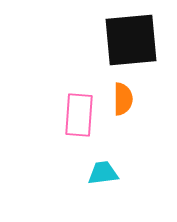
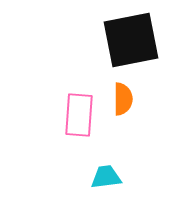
black square: rotated 6 degrees counterclockwise
cyan trapezoid: moved 3 px right, 4 px down
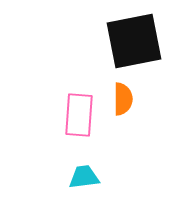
black square: moved 3 px right, 1 px down
cyan trapezoid: moved 22 px left
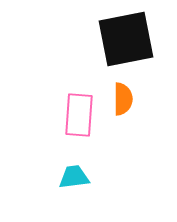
black square: moved 8 px left, 2 px up
cyan trapezoid: moved 10 px left
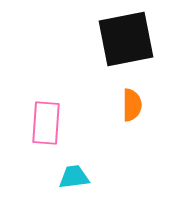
orange semicircle: moved 9 px right, 6 px down
pink rectangle: moved 33 px left, 8 px down
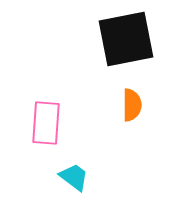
cyan trapezoid: rotated 44 degrees clockwise
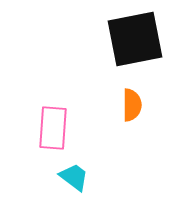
black square: moved 9 px right
pink rectangle: moved 7 px right, 5 px down
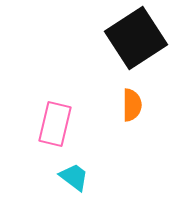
black square: moved 1 px right, 1 px up; rotated 22 degrees counterclockwise
pink rectangle: moved 2 px right, 4 px up; rotated 9 degrees clockwise
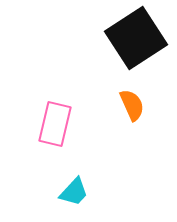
orange semicircle: rotated 24 degrees counterclockwise
cyan trapezoid: moved 15 px down; rotated 96 degrees clockwise
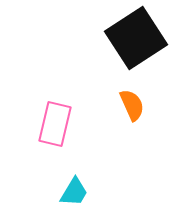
cyan trapezoid: rotated 12 degrees counterclockwise
